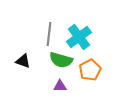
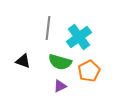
gray line: moved 1 px left, 6 px up
green semicircle: moved 1 px left, 2 px down
orange pentagon: moved 1 px left, 1 px down
purple triangle: rotated 24 degrees counterclockwise
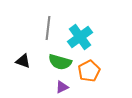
cyan cross: moved 1 px right
purple triangle: moved 2 px right, 1 px down
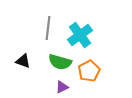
cyan cross: moved 2 px up
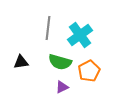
black triangle: moved 2 px left, 1 px down; rotated 28 degrees counterclockwise
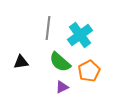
green semicircle: rotated 25 degrees clockwise
